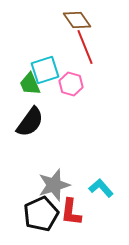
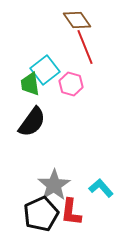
cyan square: rotated 20 degrees counterclockwise
green trapezoid: rotated 15 degrees clockwise
black semicircle: moved 2 px right
gray star: rotated 16 degrees counterclockwise
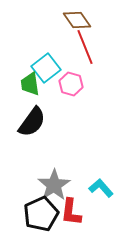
cyan square: moved 1 px right, 2 px up
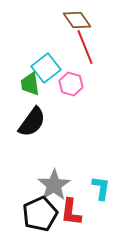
cyan L-shape: rotated 50 degrees clockwise
black pentagon: moved 1 px left
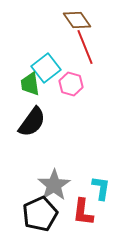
red L-shape: moved 12 px right
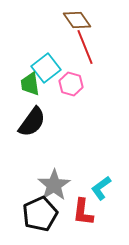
cyan L-shape: rotated 135 degrees counterclockwise
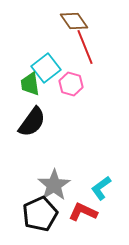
brown diamond: moved 3 px left, 1 px down
red L-shape: rotated 108 degrees clockwise
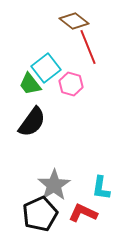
brown diamond: rotated 16 degrees counterclockwise
red line: moved 3 px right
green trapezoid: rotated 30 degrees counterclockwise
cyan L-shape: rotated 45 degrees counterclockwise
red L-shape: moved 1 px down
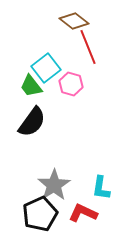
green trapezoid: moved 1 px right, 2 px down
